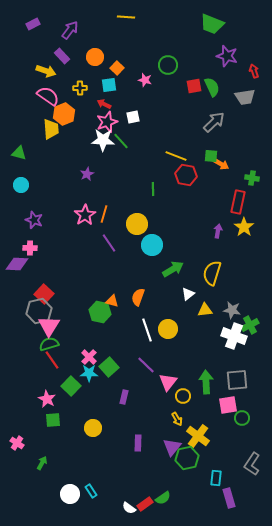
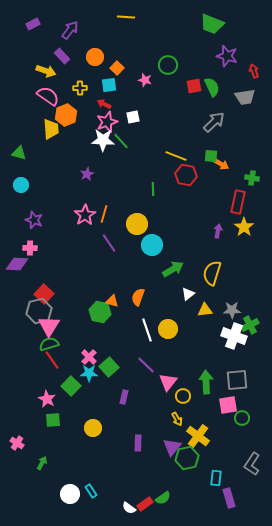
orange hexagon at (64, 114): moved 2 px right, 1 px down
gray star at (232, 310): rotated 12 degrees counterclockwise
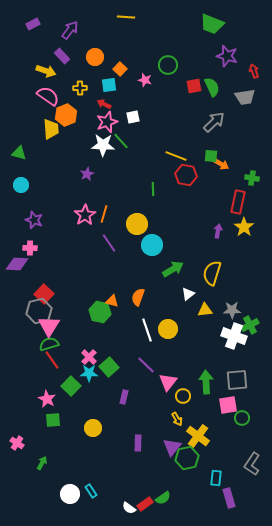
orange square at (117, 68): moved 3 px right, 1 px down
white star at (103, 140): moved 5 px down
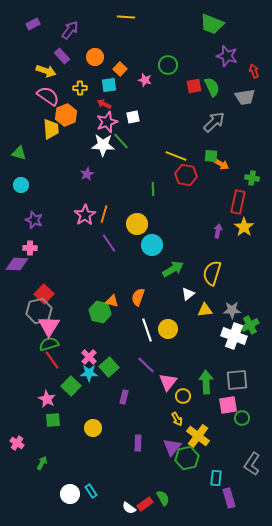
green semicircle at (163, 498): rotated 84 degrees counterclockwise
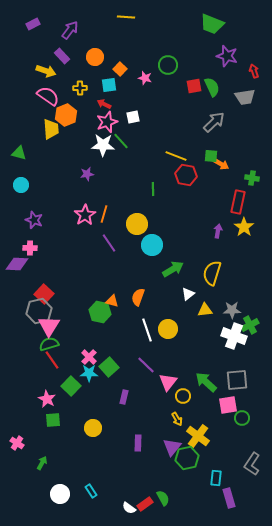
pink star at (145, 80): moved 2 px up
purple star at (87, 174): rotated 16 degrees clockwise
green arrow at (206, 382): rotated 45 degrees counterclockwise
white circle at (70, 494): moved 10 px left
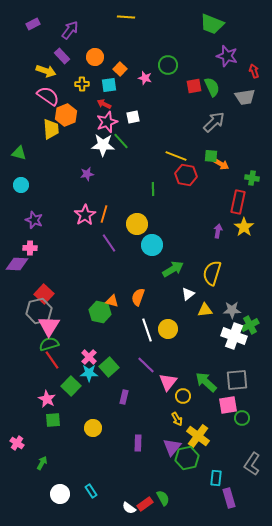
yellow cross at (80, 88): moved 2 px right, 4 px up
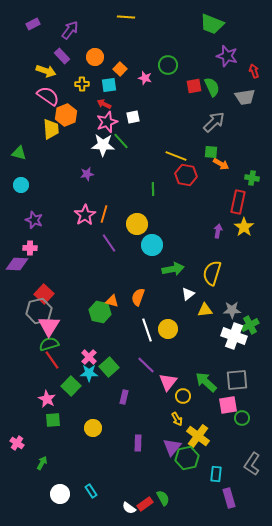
green square at (211, 156): moved 4 px up
green arrow at (173, 269): rotated 20 degrees clockwise
cyan rectangle at (216, 478): moved 4 px up
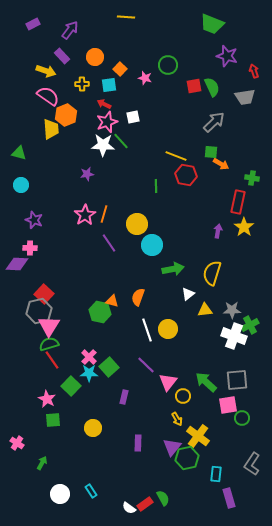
green line at (153, 189): moved 3 px right, 3 px up
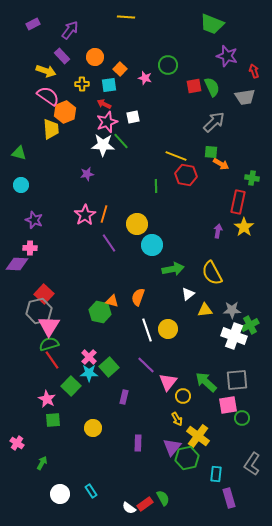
orange hexagon at (66, 115): moved 1 px left, 3 px up
yellow semicircle at (212, 273): rotated 45 degrees counterclockwise
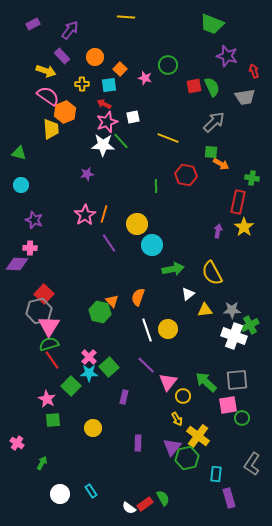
yellow line at (176, 156): moved 8 px left, 18 px up
orange triangle at (112, 301): rotated 32 degrees clockwise
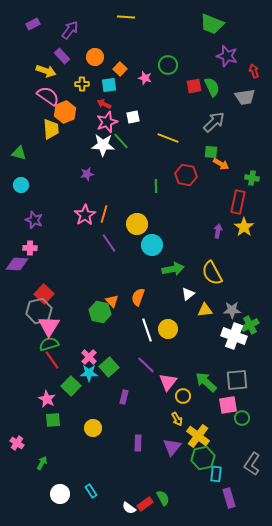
green hexagon at (187, 458): moved 16 px right
